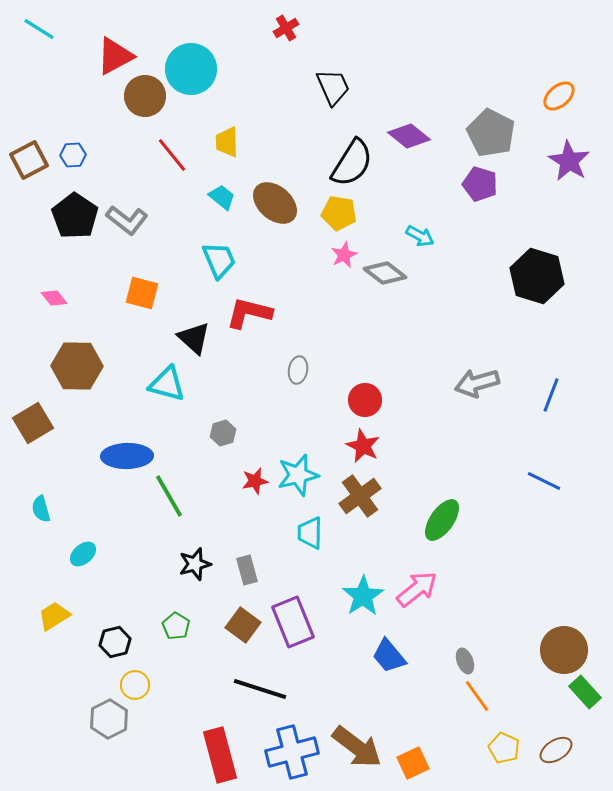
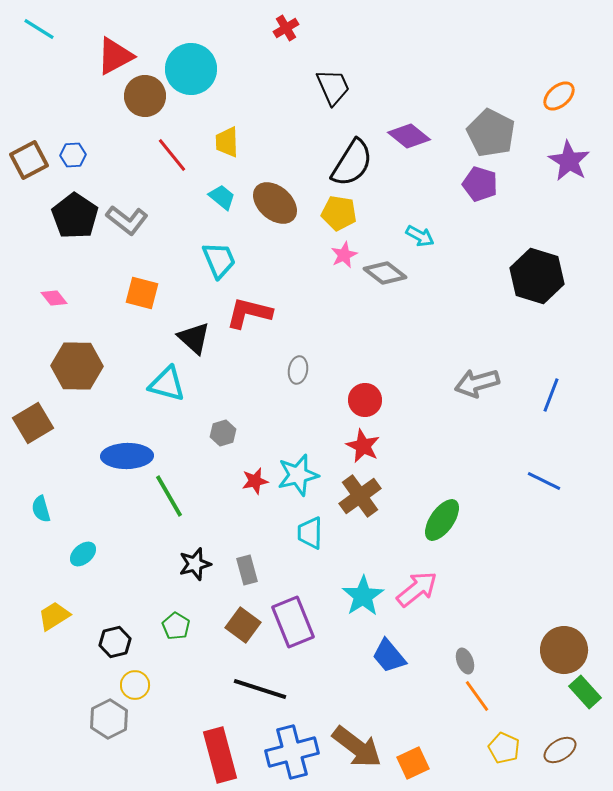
brown ellipse at (556, 750): moved 4 px right
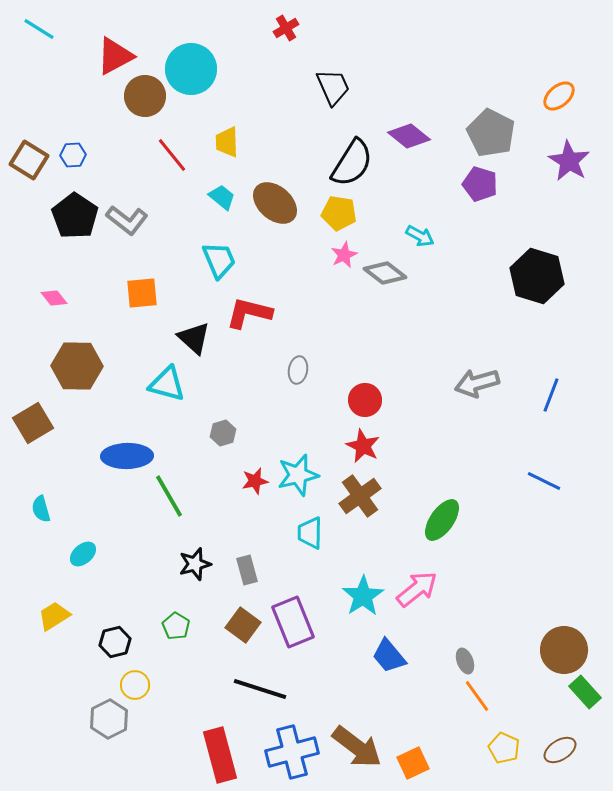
brown square at (29, 160): rotated 30 degrees counterclockwise
orange square at (142, 293): rotated 20 degrees counterclockwise
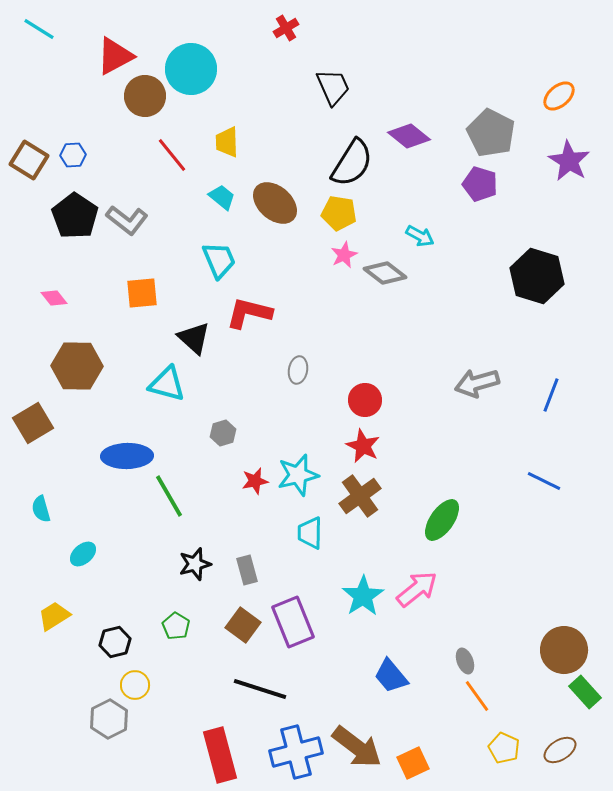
blue trapezoid at (389, 656): moved 2 px right, 20 px down
blue cross at (292, 752): moved 4 px right
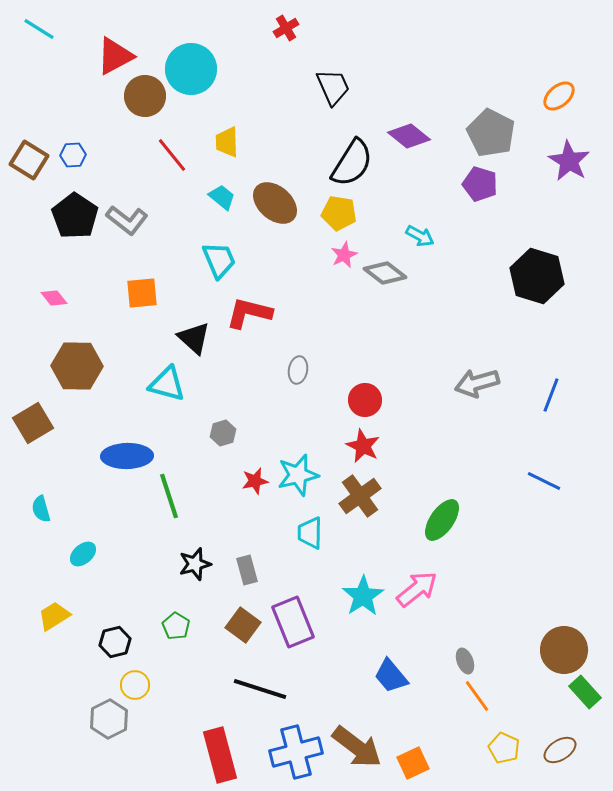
green line at (169, 496): rotated 12 degrees clockwise
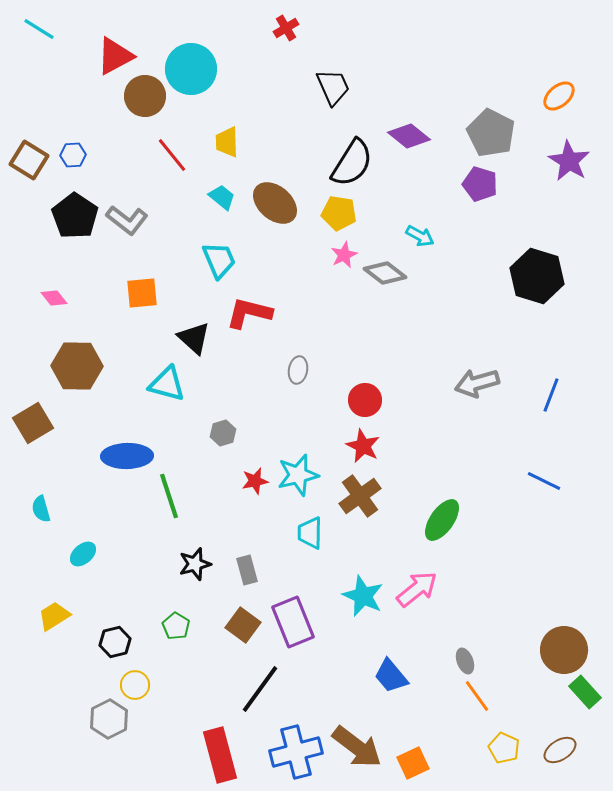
cyan star at (363, 596): rotated 15 degrees counterclockwise
black line at (260, 689): rotated 72 degrees counterclockwise
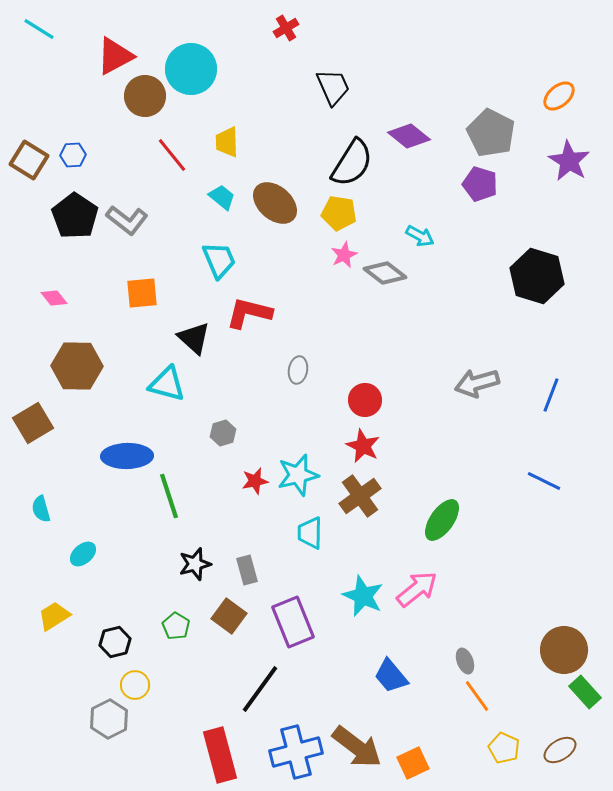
brown square at (243, 625): moved 14 px left, 9 px up
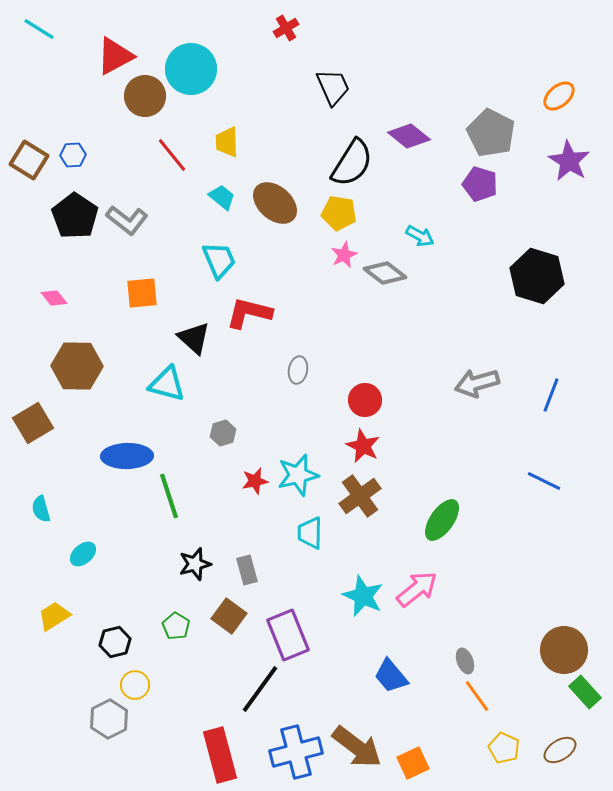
purple rectangle at (293, 622): moved 5 px left, 13 px down
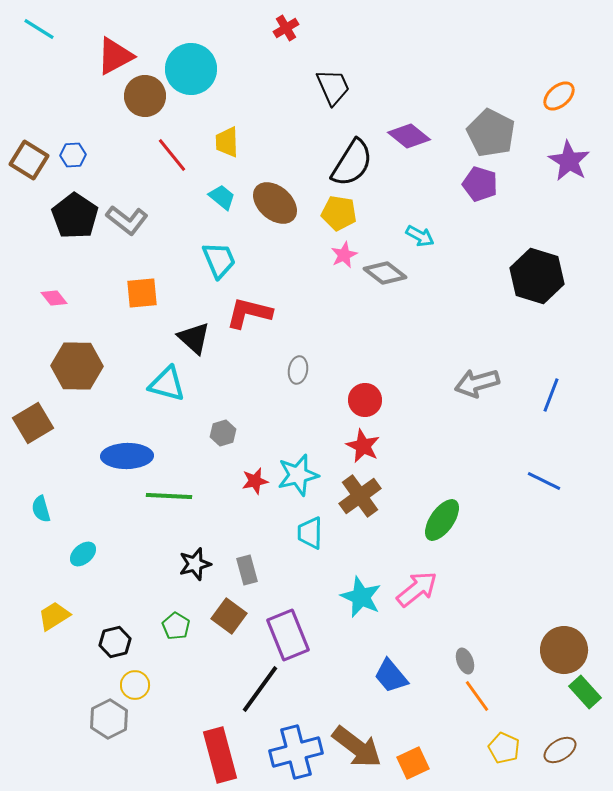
green line at (169, 496): rotated 69 degrees counterclockwise
cyan star at (363, 596): moved 2 px left, 1 px down
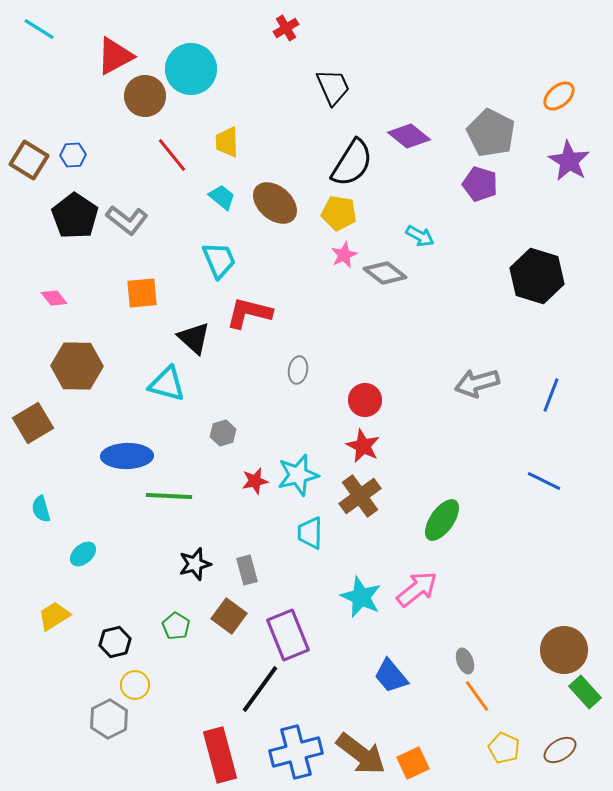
brown arrow at (357, 747): moved 4 px right, 7 px down
